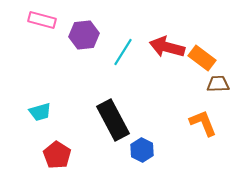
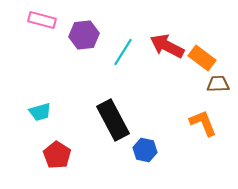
red arrow: moved 1 px up; rotated 12 degrees clockwise
blue hexagon: moved 3 px right; rotated 15 degrees counterclockwise
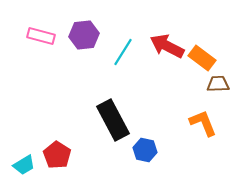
pink rectangle: moved 1 px left, 16 px down
cyan trapezoid: moved 16 px left, 53 px down; rotated 15 degrees counterclockwise
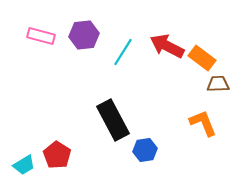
blue hexagon: rotated 20 degrees counterclockwise
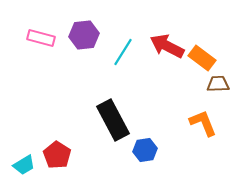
pink rectangle: moved 2 px down
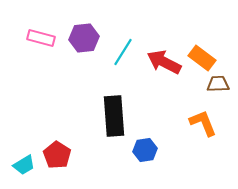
purple hexagon: moved 3 px down
red arrow: moved 3 px left, 16 px down
black rectangle: moved 1 px right, 4 px up; rotated 24 degrees clockwise
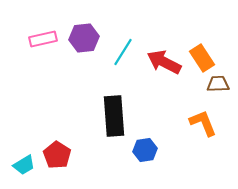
pink rectangle: moved 2 px right, 1 px down; rotated 28 degrees counterclockwise
orange rectangle: rotated 20 degrees clockwise
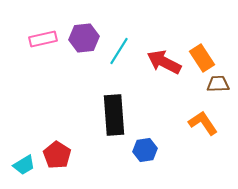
cyan line: moved 4 px left, 1 px up
black rectangle: moved 1 px up
orange L-shape: rotated 12 degrees counterclockwise
